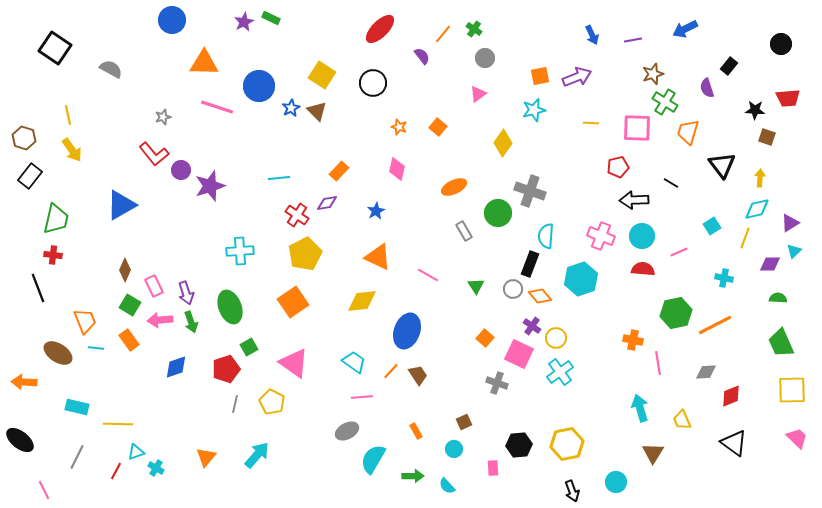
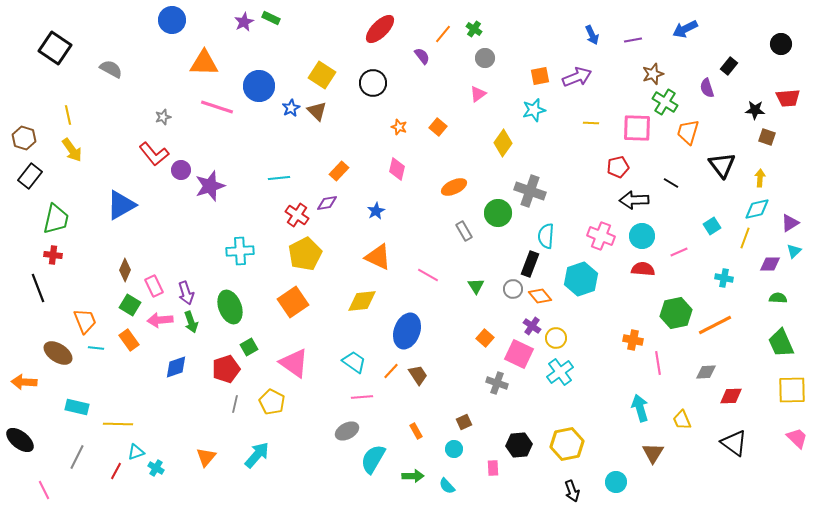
red diamond at (731, 396): rotated 20 degrees clockwise
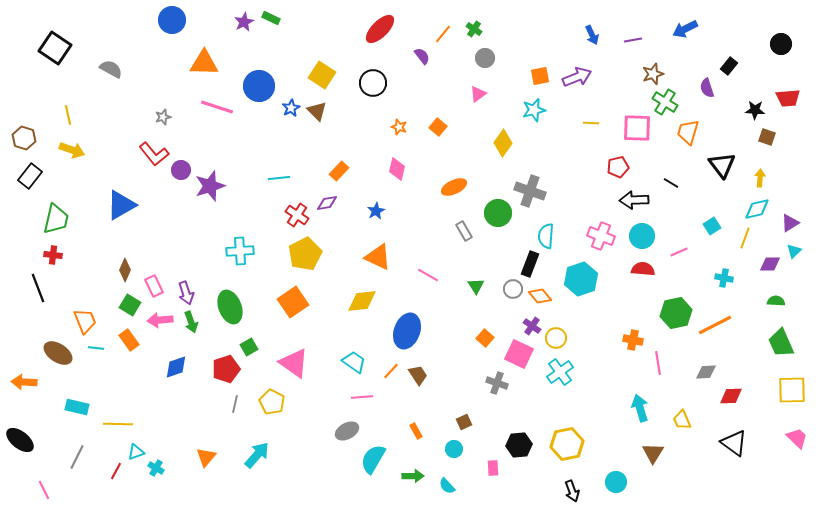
yellow arrow at (72, 150): rotated 35 degrees counterclockwise
green semicircle at (778, 298): moved 2 px left, 3 px down
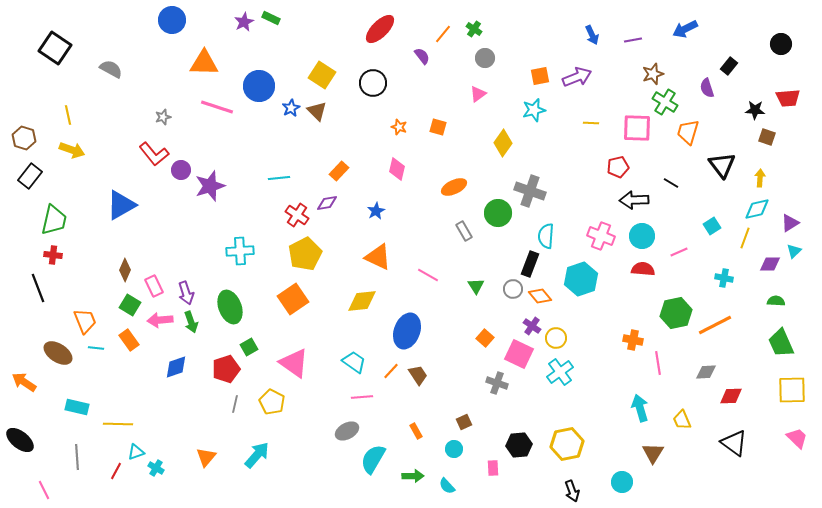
orange square at (438, 127): rotated 24 degrees counterclockwise
green trapezoid at (56, 219): moved 2 px left, 1 px down
orange square at (293, 302): moved 3 px up
orange arrow at (24, 382): rotated 30 degrees clockwise
gray line at (77, 457): rotated 30 degrees counterclockwise
cyan circle at (616, 482): moved 6 px right
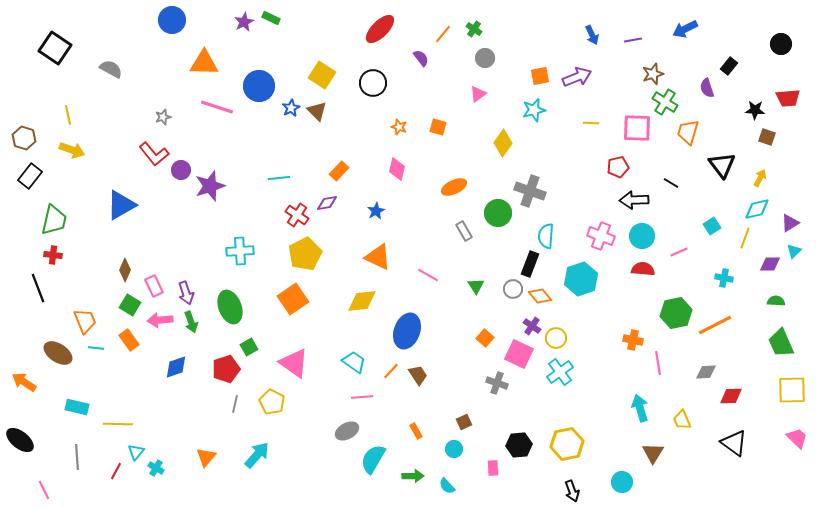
purple semicircle at (422, 56): moved 1 px left, 2 px down
yellow arrow at (760, 178): rotated 24 degrees clockwise
cyan triangle at (136, 452): rotated 30 degrees counterclockwise
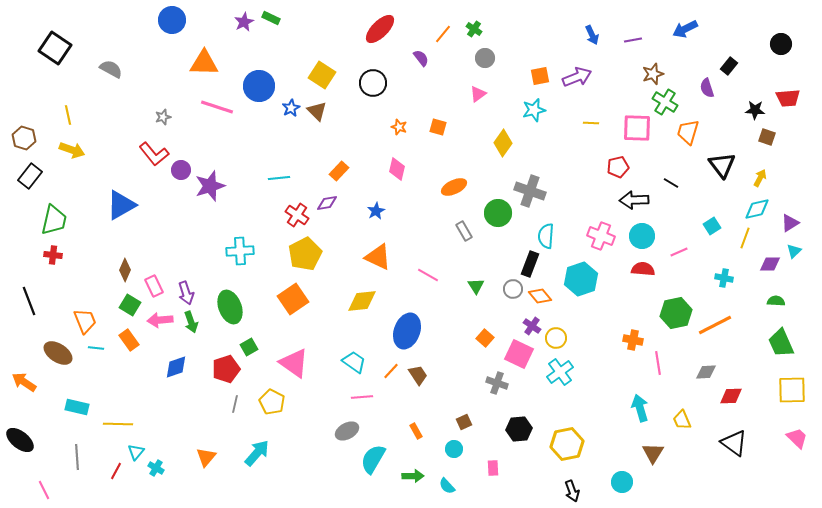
black line at (38, 288): moved 9 px left, 13 px down
black hexagon at (519, 445): moved 16 px up
cyan arrow at (257, 455): moved 2 px up
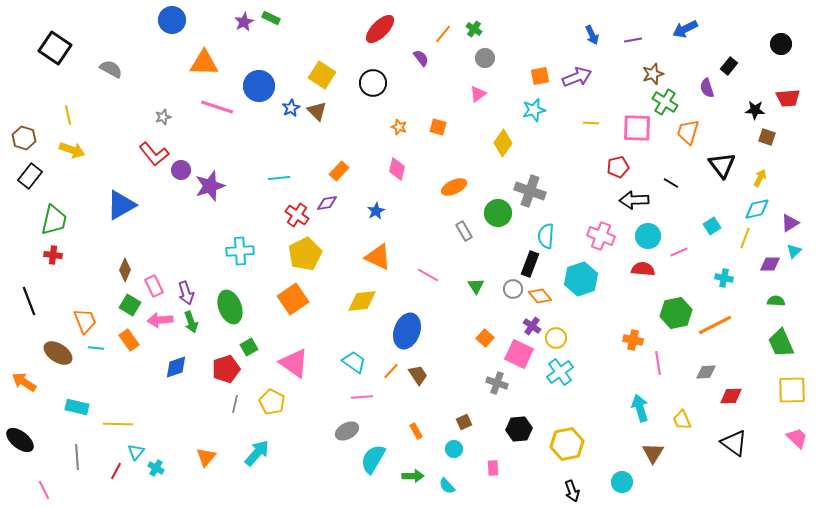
cyan circle at (642, 236): moved 6 px right
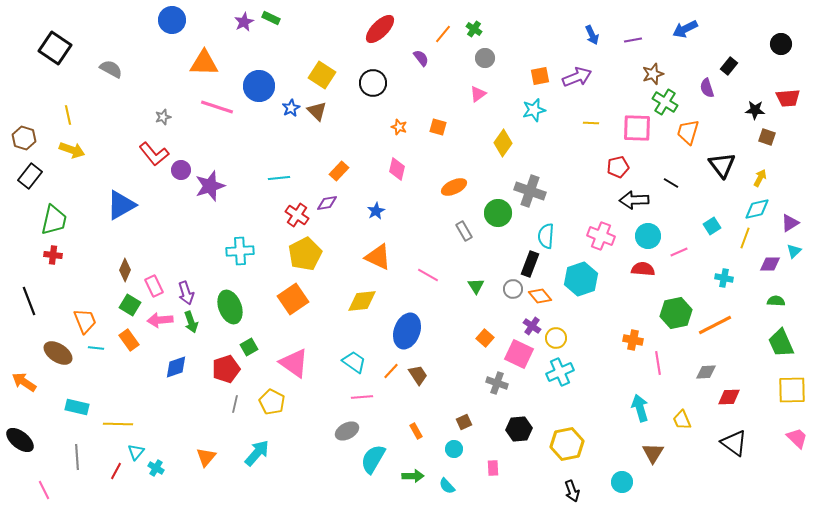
cyan cross at (560, 372): rotated 12 degrees clockwise
red diamond at (731, 396): moved 2 px left, 1 px down
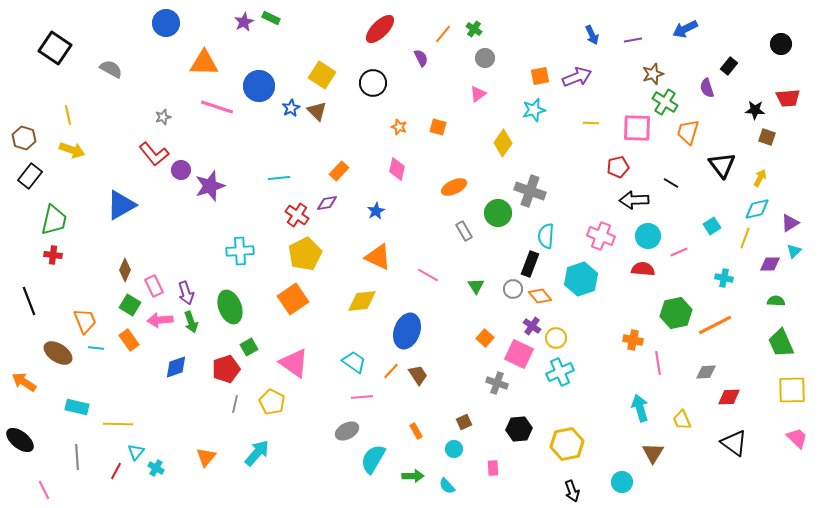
blue circle at (172, 20): moved 6 px left, 3 px down
purple semicircle at (421, 58): rotated 12 degrees clockwise
